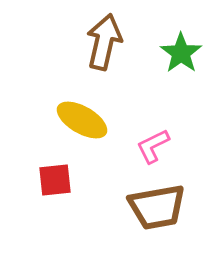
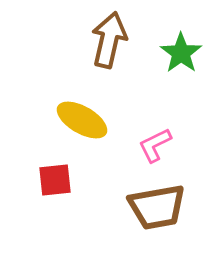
brown arrow: moved 5 px right, 2 px up
pink L-shape: moved 2 px right, 1 px up
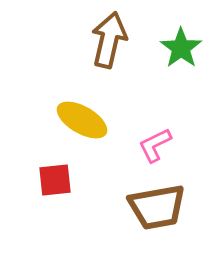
green star: moved 5 px up
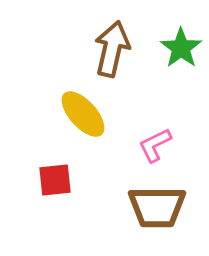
brown arrow: moved 3 px right, 9 px down
yellow ellipse: moved 1 px right, 6 px up; rotated 18 degrees clockwise
brown trapezoid: rotated 10 degrees clockwise
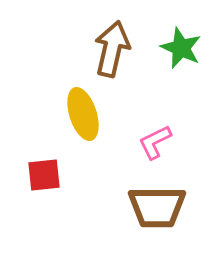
green star: rotated 12 degrees counterclockwise
yellow ellipse: rotated 24 degrees clockwise
pink L-shape: moved 3 px up
red square: moved 11 px left, 5 px up
